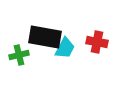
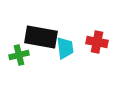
black rectangle: moved 4 px left
cyan trapezoid: rotated 35 degrees counterclockwise
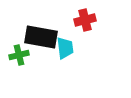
red cross: moved 12 px left, 22 px up; rotated 25 degrees counterclockwise
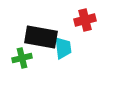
cyan trapezoid: moved 2 px left
green cross: moved 3 px right, 3 px down
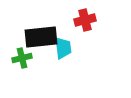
black rectangle: rotated 16 degrees counterclockwise
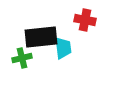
red cross: rotated 25 degrees clockwise
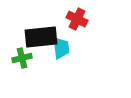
red cross: moved 8 px left, 1 px up; rotated 15 degrees clockwise
cyan trapezoid: moved 2 px left
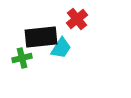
red cross: rotated 25 degrees clockwise
cyan trapezoid: rotated 40 degrees clockwise
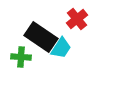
black rectangle: rotated 40 degrees clockwise
green cross: moved 1 px left, 1 px up; rotated 18 degrees clockwise
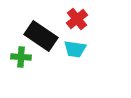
black rectangle: moved 1 px up
cyan trapezoid: moved 14 px right, 1 px down; rotated 65 degrees clockwise
